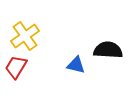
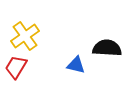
black semicircle: moved 1 px left, 2 px up
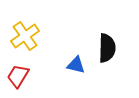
black semicircle: rotated 88 degrees clockwise
red trapezoid: moved 2 px right, 9 px down
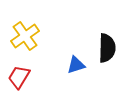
blue triangle: rotated 30 degrees counterclockwise
red trapezoid: moved 1 px right, 1 px down
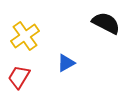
black semicircle: moved 1 px left, 25 px up; rotated 64 degrees counterclockwise
blue triangle: moved 10 px left, 2 px up; rotated 12 degrees counterclockwise
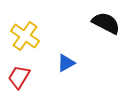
yellow cross: rotated 20 degrees counterclockwise
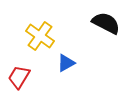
yellow cross: moved 15 px right
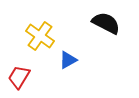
blue triangle: moved 2 px right, 3 px up
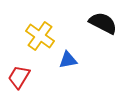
black semicircle: moved 3 px left
blue triangle: rotated 18 degrees clockwise
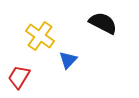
blue triangle: rotated 36 degrees counterclockwise
